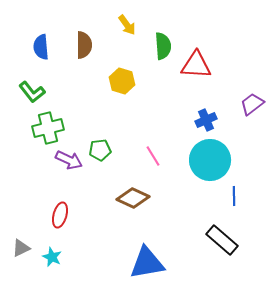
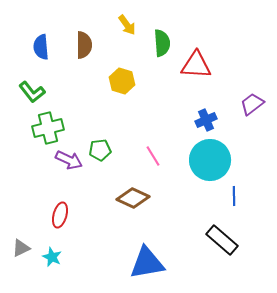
green semicircle: moved 1 px left, 3 px up
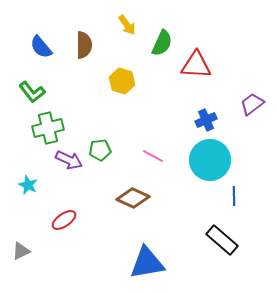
green semicircle: rotated 28 degrees clockwise
blue semicircle: rotated 35 degrees counterclockwise
pink line: rotated 30 degrees counterclockwise
red ellipse: moved 4 px right, 5 px down; rotated 40 degrees clockwise
gray triangle: moved 3 px down
cyan star: moved 24 px left, 72 px up
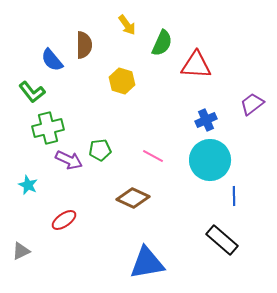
blue semicircle: moved 11 px right, 13 px down
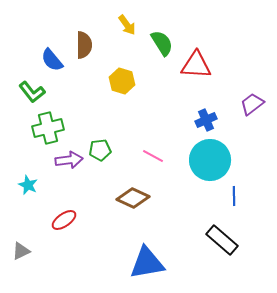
green semicircle: rotated 56 degrees counterclockwise
purple arrow: rotated 32 degrees counterclockwise
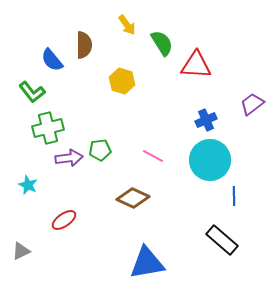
purple arrow: moved 2 px up
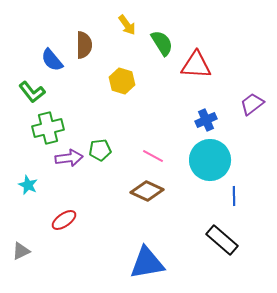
brown diamond: moved 14 px right, 7 px up
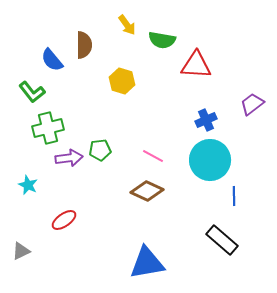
green semicircle: moved 3 px up; rotated 132 degrees clockwise
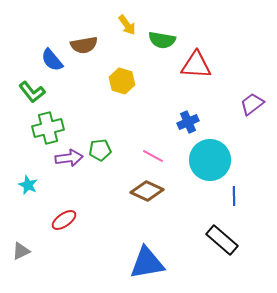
brown semicircle: rotated 80 degrees clockwise
blue cross: moved 18 px left, 2 px down
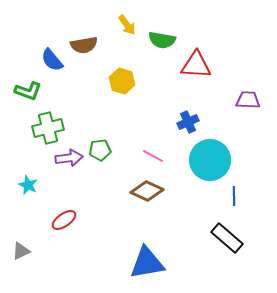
green L-shape: moved 4 px left, 1 px up; rotated 32 degrees counterclockwise
purple trapezoid: moved 4 px left, 4 px up; rotated 40 degrees clockwise
black rectangle: moved 5 px right, 2 px up
